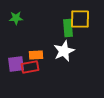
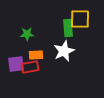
green star: moved 11 px right, 16 px down
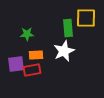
yellow square: moved 6 px right, 1 px up
red rectangle: moved 2 px right, 3 px down
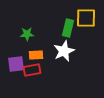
green rectangle: rotated 18 degrees clockwise
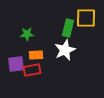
white star: moved 1 px right, 1 px up
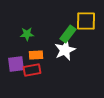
yellow square: moved 3 px down
green rectangle: moved 6 px down; rotated 24 degrees clockwise
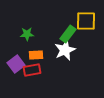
purple square: rotated 30 degrees counterclockwise
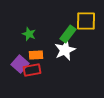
green star: moved 2 px right; rotated 24 degrees clockwise
purple square: moved 4 px right; rotated 12 degrees counterclockwise
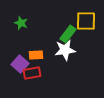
green star: moved 8 px left, 11 px up
white star: rotated 15 degrees clockwise
red rectangle: moved 3 px down
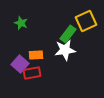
yellow square: rotated 25 degrees counterclockwise
